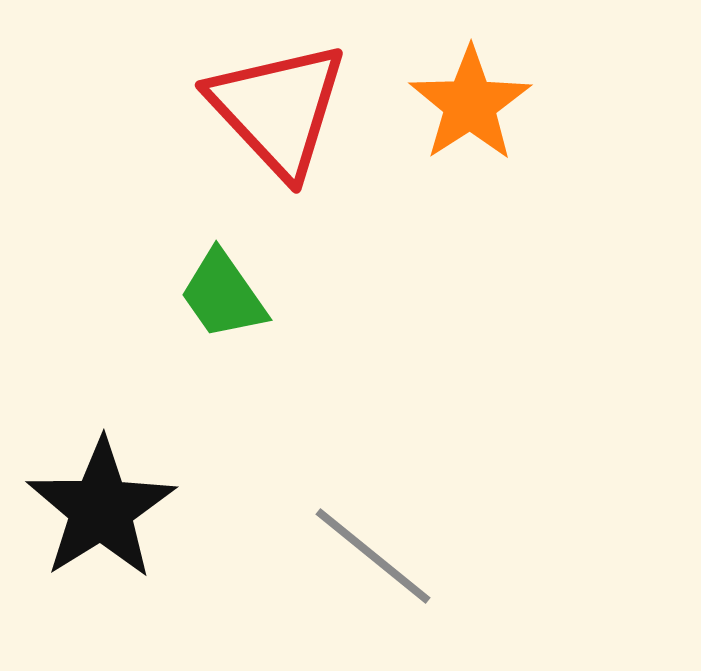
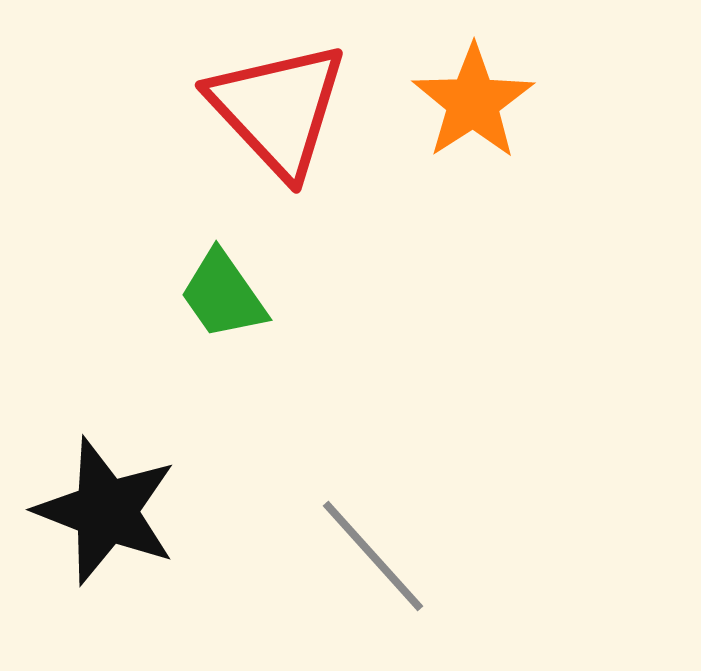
orange star: moved 3 px right, 2 px up
black star: moved 5 px right, 2 px down; rotated 19 degrees counterclockwise
gray line: rotated 9 degrees clockwise
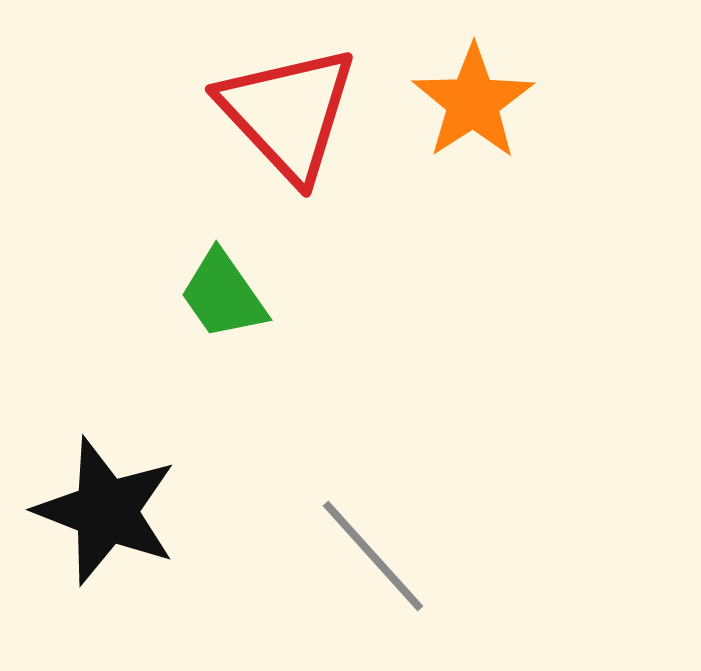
red triangle: moved 10 px right, 4 px down
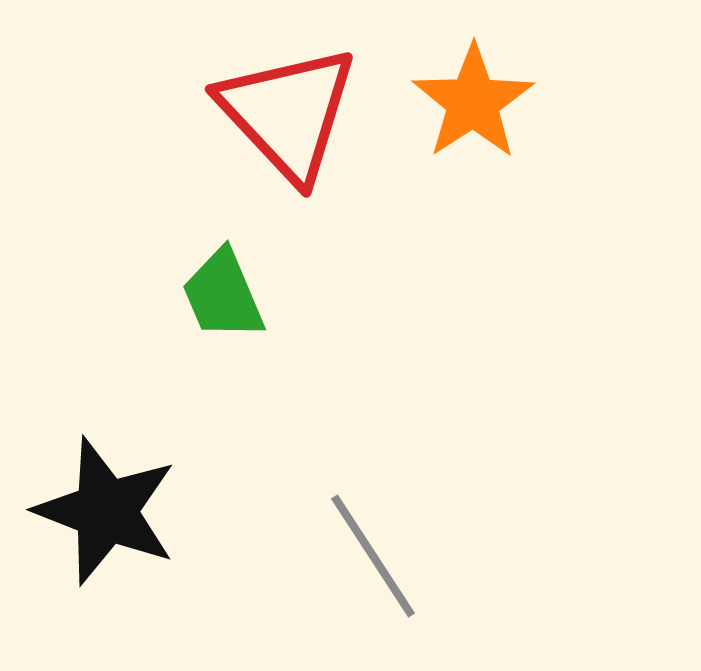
green trapezoid: rotated 12 degrees clockwise
gray line: rotated 9 degrees clockwise
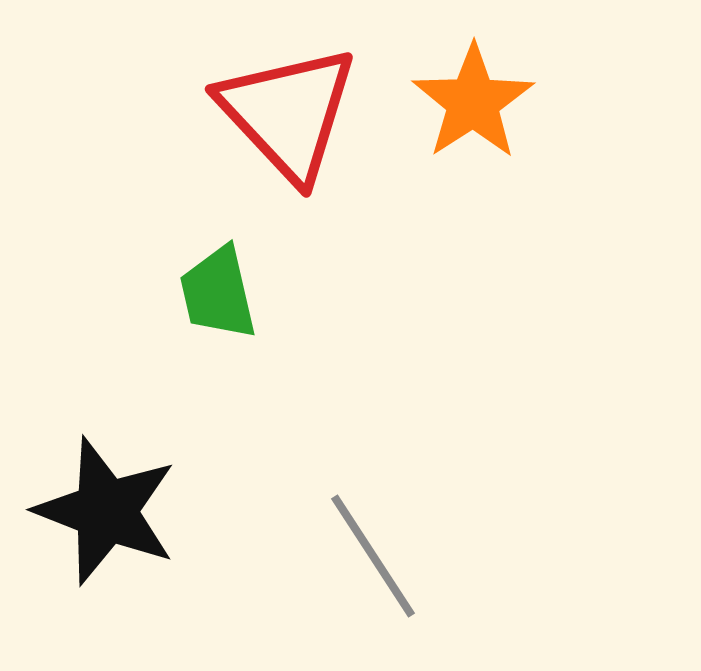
green trapezoid: moved 5 px left, 2 px up; rotated 10 degrees clockwise
